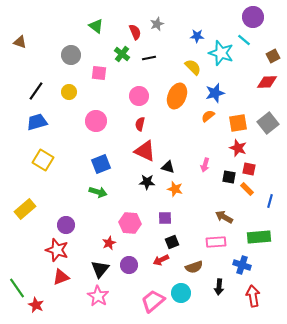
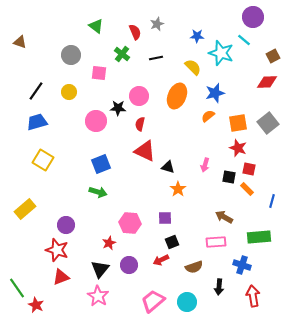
black line at (149, 58): moved 7 px right
black star at (147, 182): moved 29 px left, 74 px up
orange star at (175, 189): moved 3 px right; rotated 21 degrees clockwise
blue line at (270, 201): moved 2 px right
cyan circle at (181, 293): moved 6 px right, 9 px down
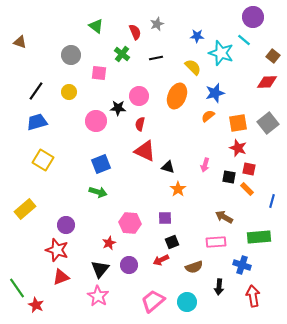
brown square at (273, 56): rotated 24 degrees counterclockwise
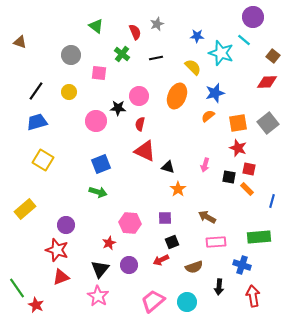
brown arrow at (224, 217): moved 17 px left
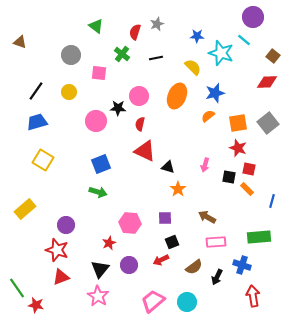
red semicircle at (135, 32): rotated 140 degrees counterclockwise
brown semicircle at (194, 267): rotated 18 degrees counterclockwise
black arrow at (219, 287): moved 2 px left, 10 px up; rotated 21 degrees clockwise
red star at (36, 305): rotated 14 degrees counterclockwise
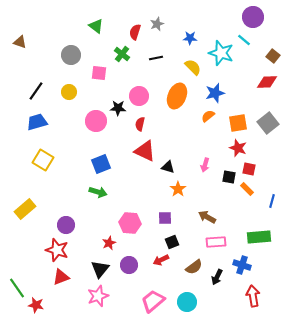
blue star at (197, 36): moved 7 px left, 2 px down
pink star at (98, 296): rotated 20 degrees clockwise
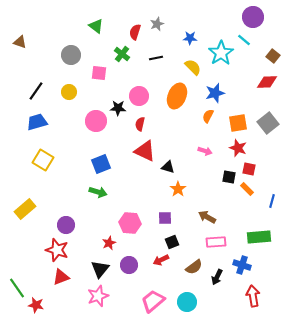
cyan star at (221, 53): rotated 20 degrees clockwise
orange semicircle at (208, 116): rotated 24 degrees counterclockwise
pink arrow at (205, 165): moved 14 px up; rotated 88 degrees counterclockwise
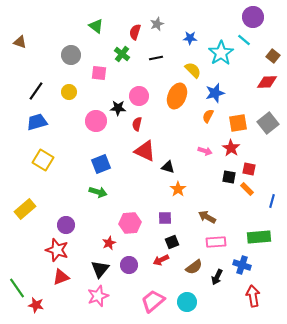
yellow semicircle at (193, 67): moved 3 px down
red semicircle at (140, 124): moved 3 px left
red star at (238, 148): moved 7 px left; rotated 12 degrees clockwise
pink hexagon at (130, 223): rotated 10 degrees counterclockwise
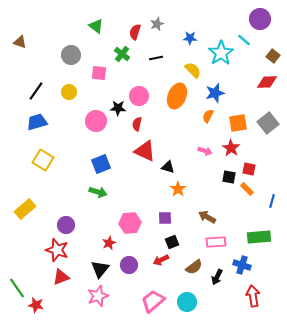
purple circle at (253, 17): moved 7 px right, 2 px down
